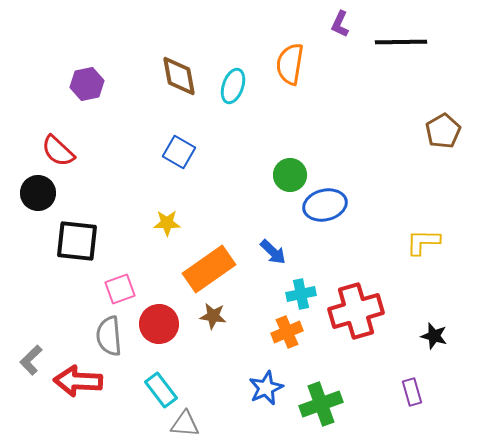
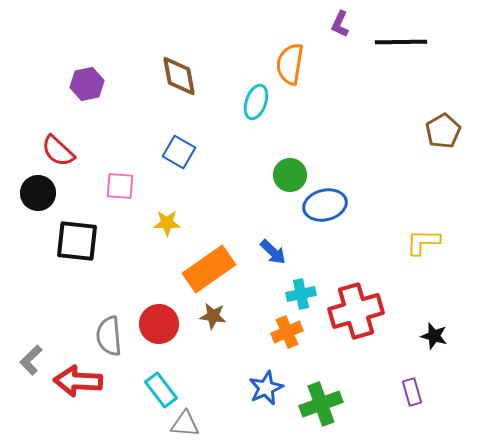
cyan ellipse: moved 23 px right, 16 px down
pink square: moved 103 px up; rotated 24 degrees clockwise
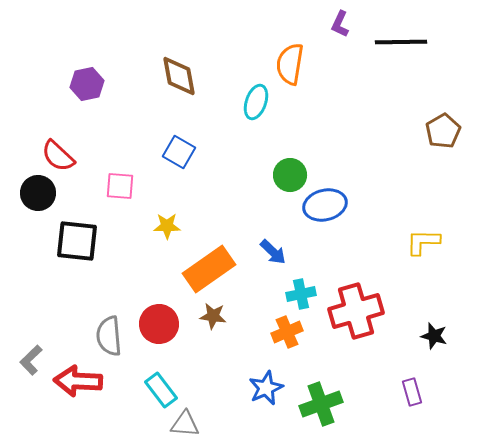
red semicircle: moved 5 px down
yellow star: moved 3 px down
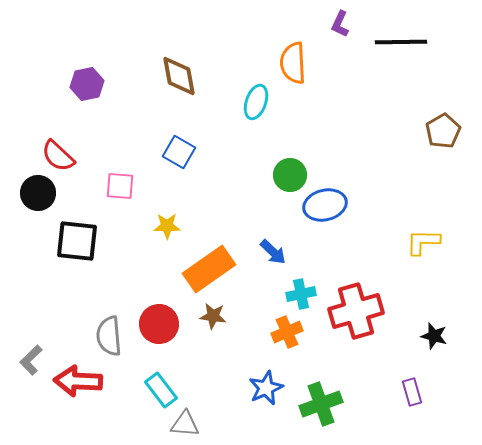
orange semicircle: moved 3 px right, 1 px up; rotated 12 degrees counterclockwise
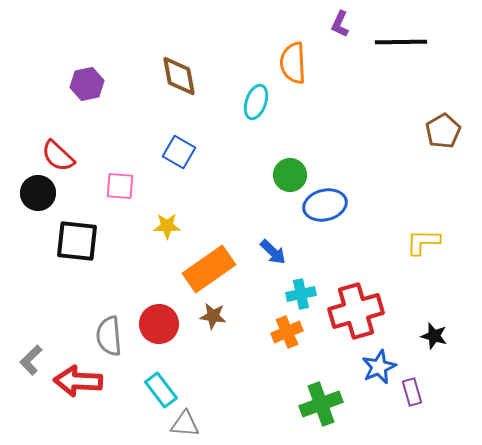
blue star: moved 113 px right, 21 px up
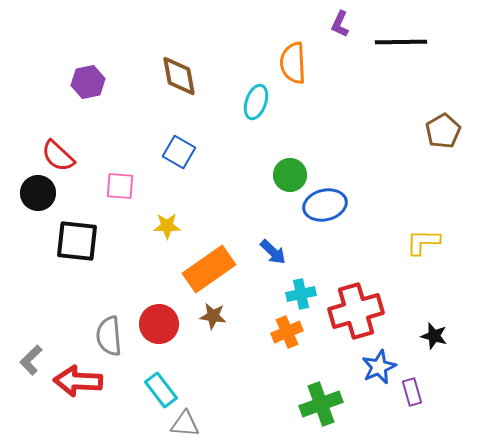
purple hexagon: moved 1 px right, 2 px up
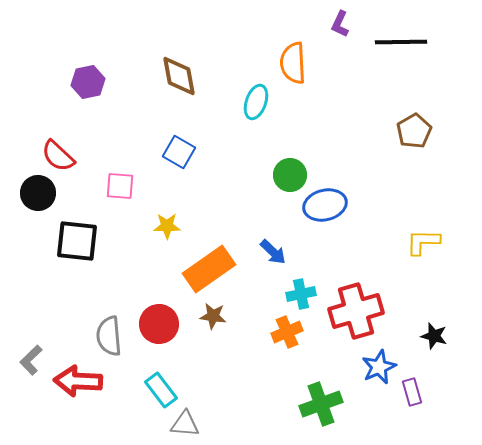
brown pentagon: moved 29 px left
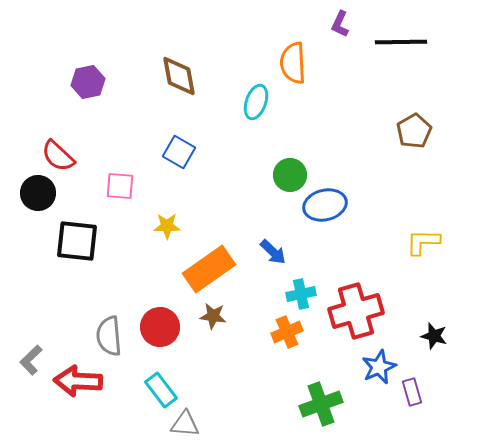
red circle: moved 1 px right, 3 px down
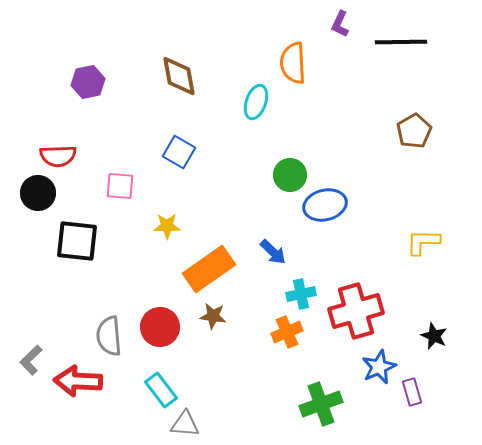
red semicircle: rotated 45 degrees counterclockwise
black star: rotated 8 degrees clockwise
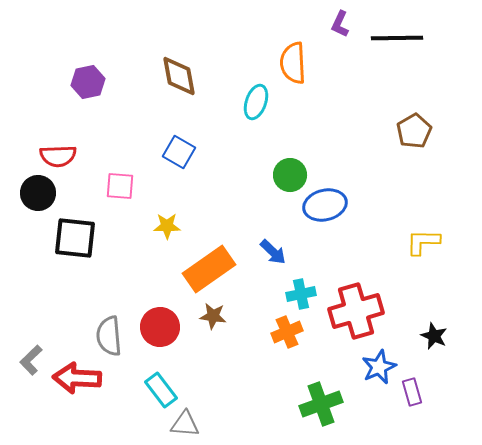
black line: moved 4 px left, 4 px up
black square: moved 2 px left, 3 px up
red arrow: moved 1 px left, 3 px up
